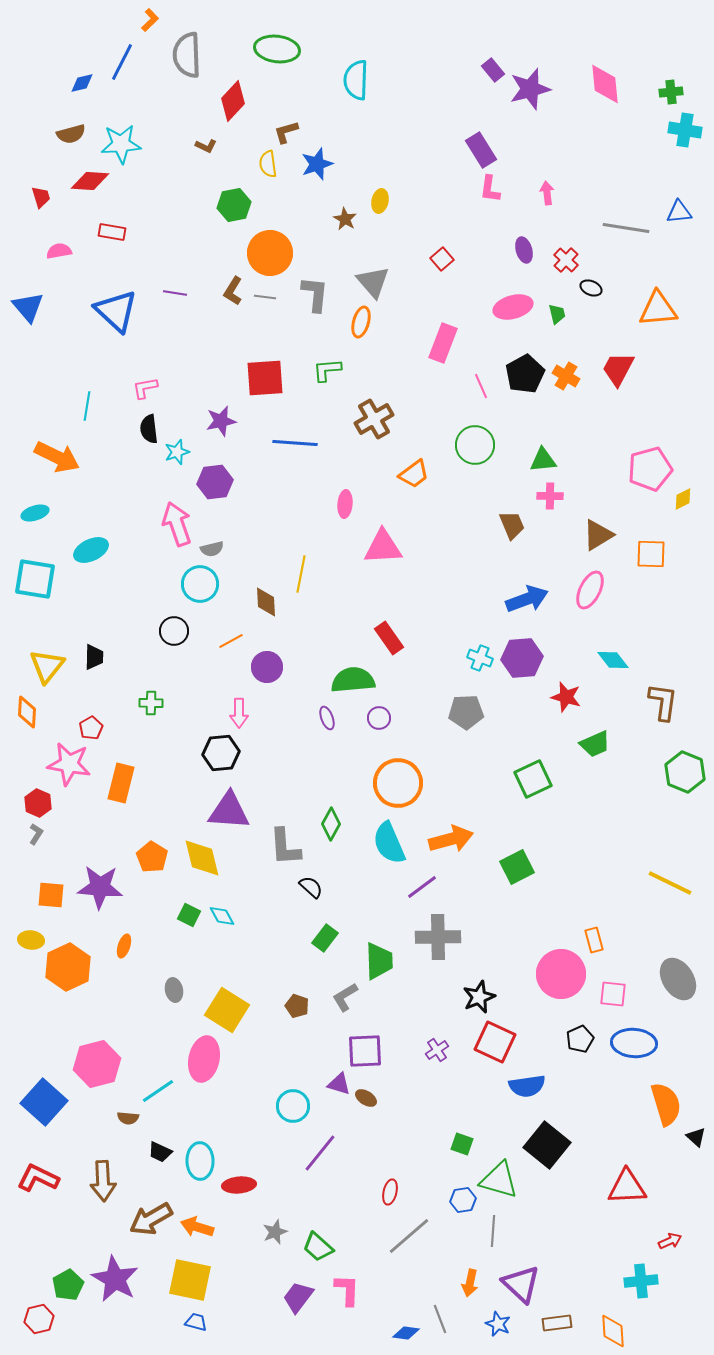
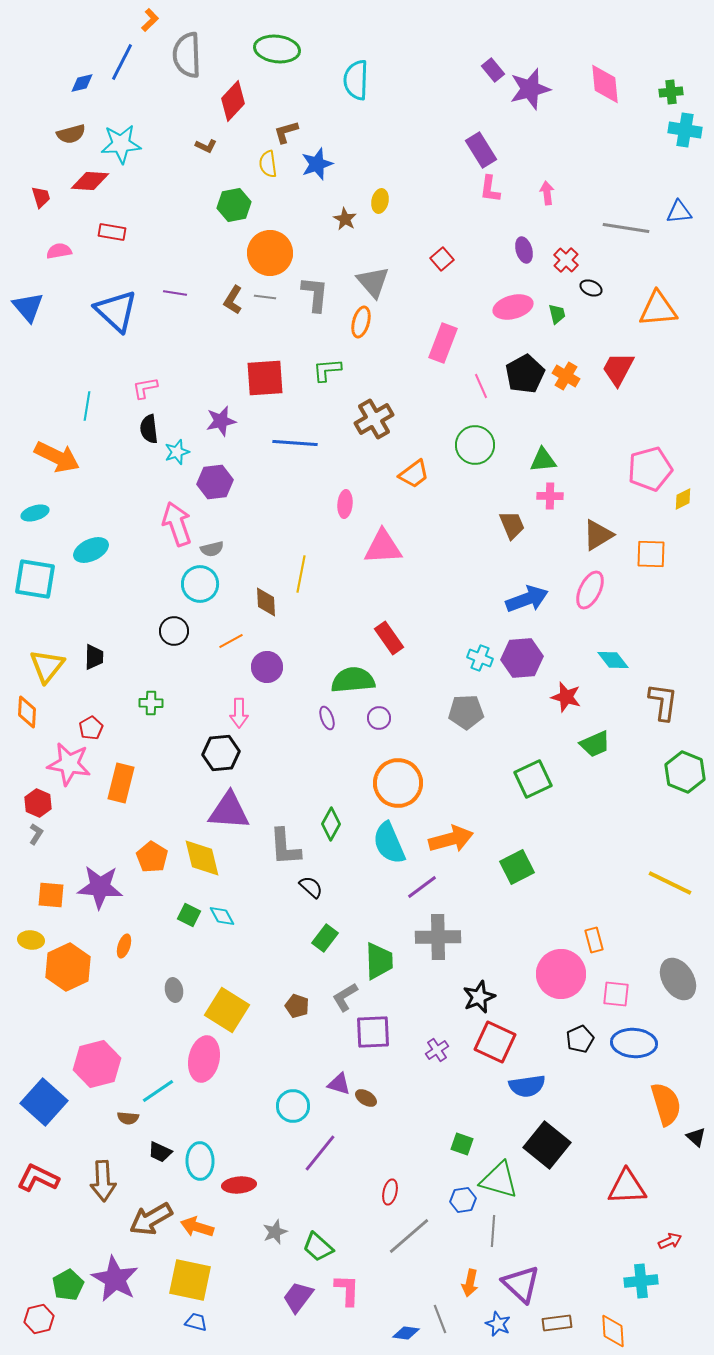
brown L-shape at (233, 291): moved 9 px down
pink square at (613, 994): moved 3 px right
purple square at (365, 1051): moved 8 px right, 19 px up
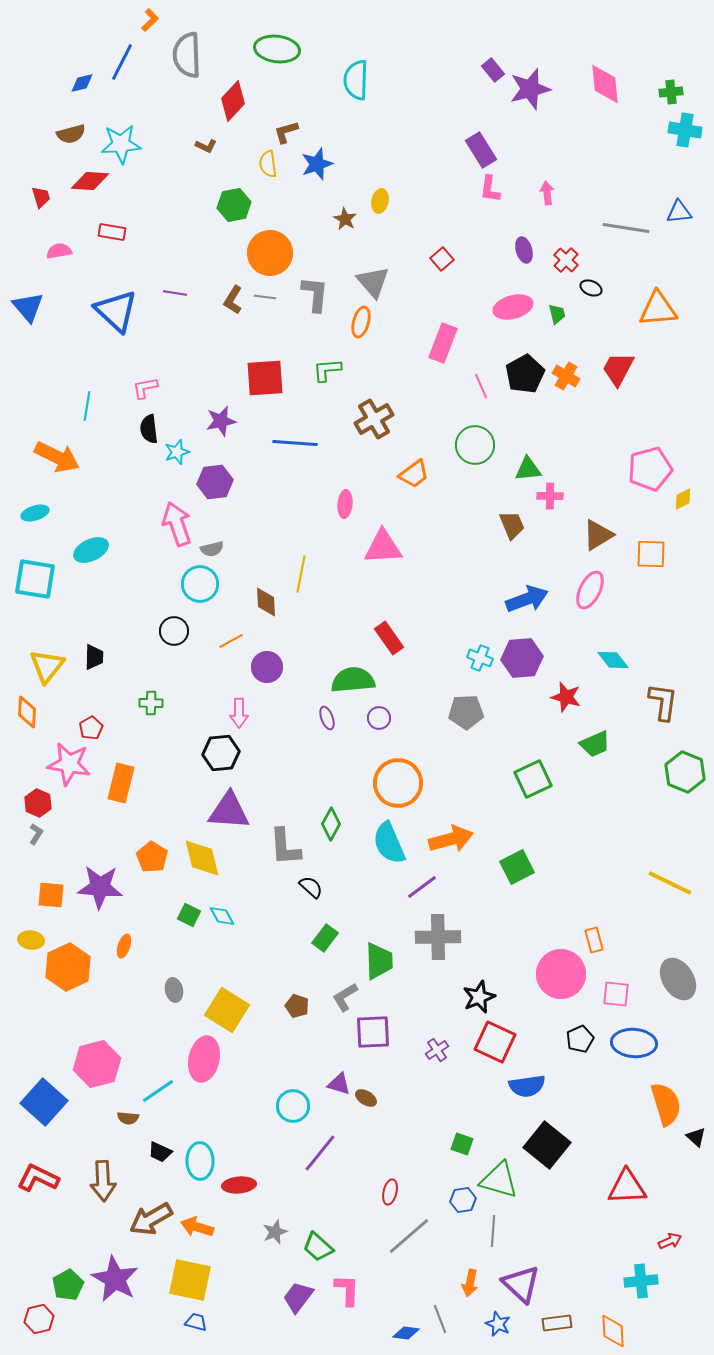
green triangle at (543, 460): moved 15 px left, 9 px down
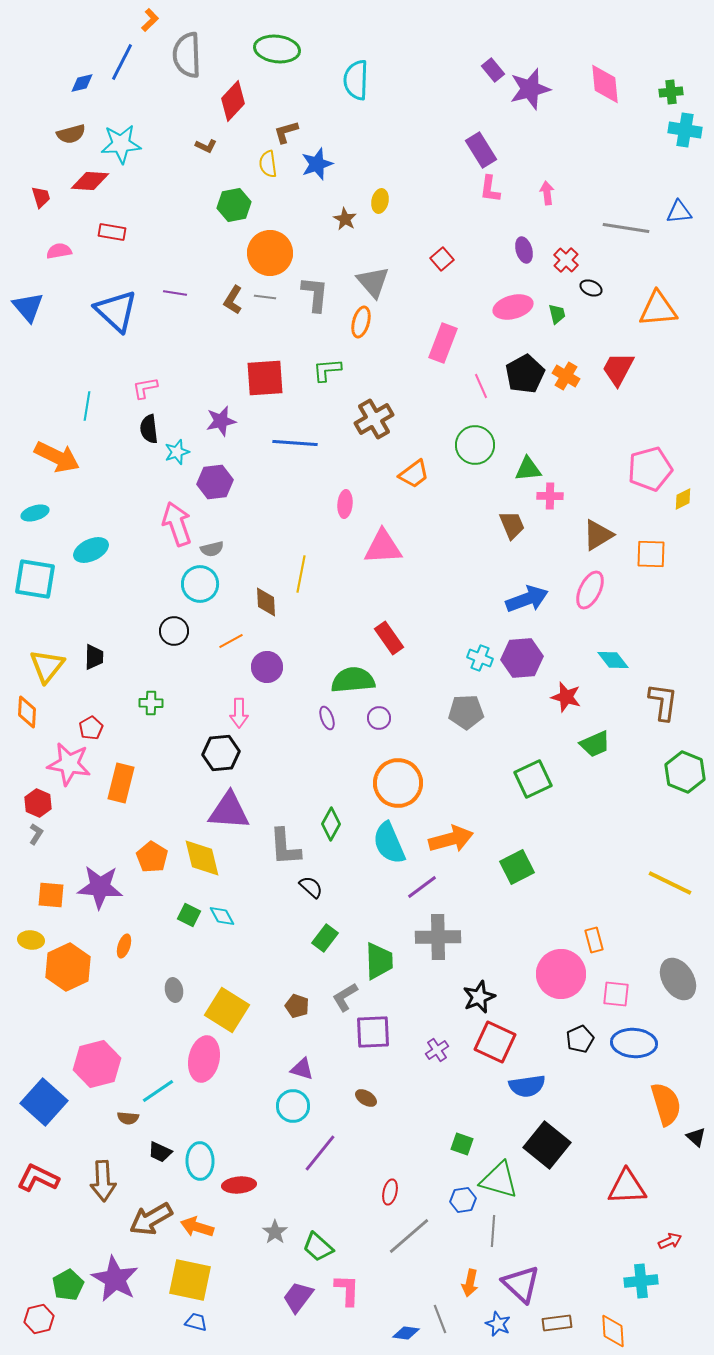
purple triangle at (339, 1084): moved 37 px left, 15 px up
gray star at (275, 1232): rotated 15 degrees counterclockwise
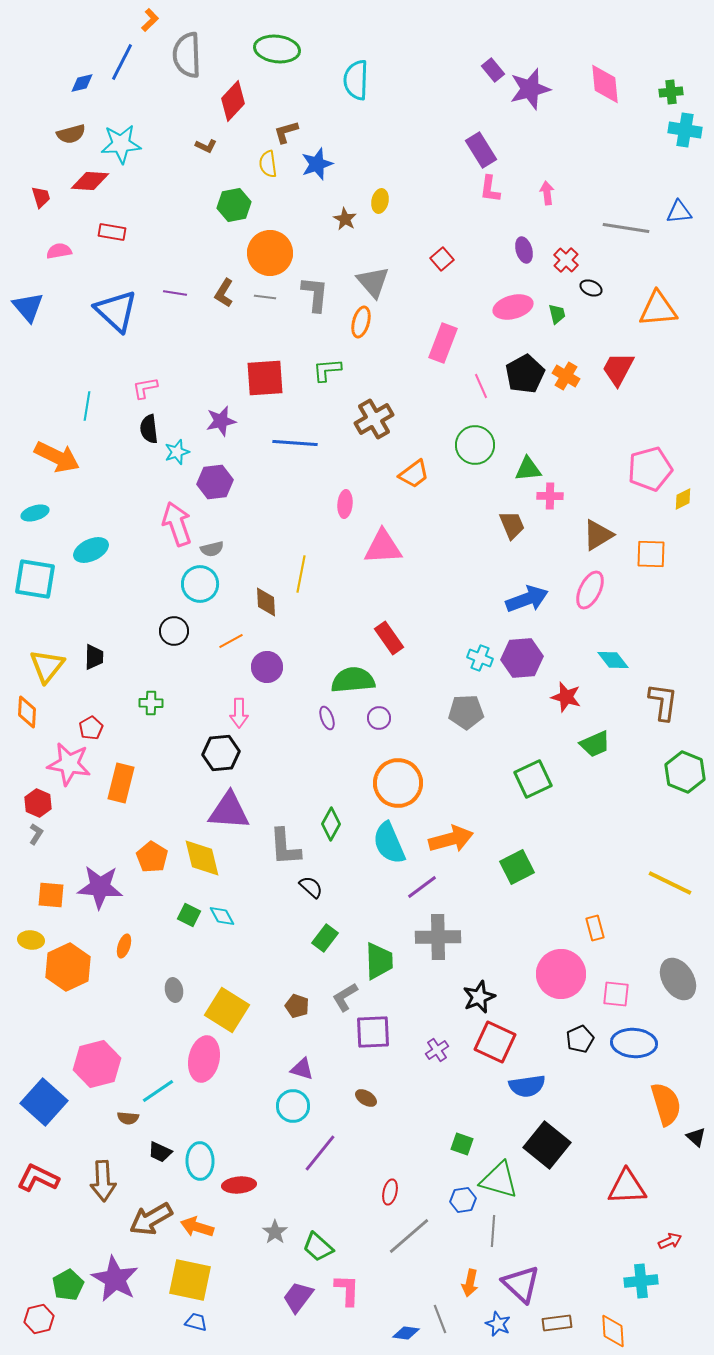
brown L-shape at (233, 300): moved 9 px left, 7 px up
orange rectangle at (594, 940): moved 1 px right, 12 px up
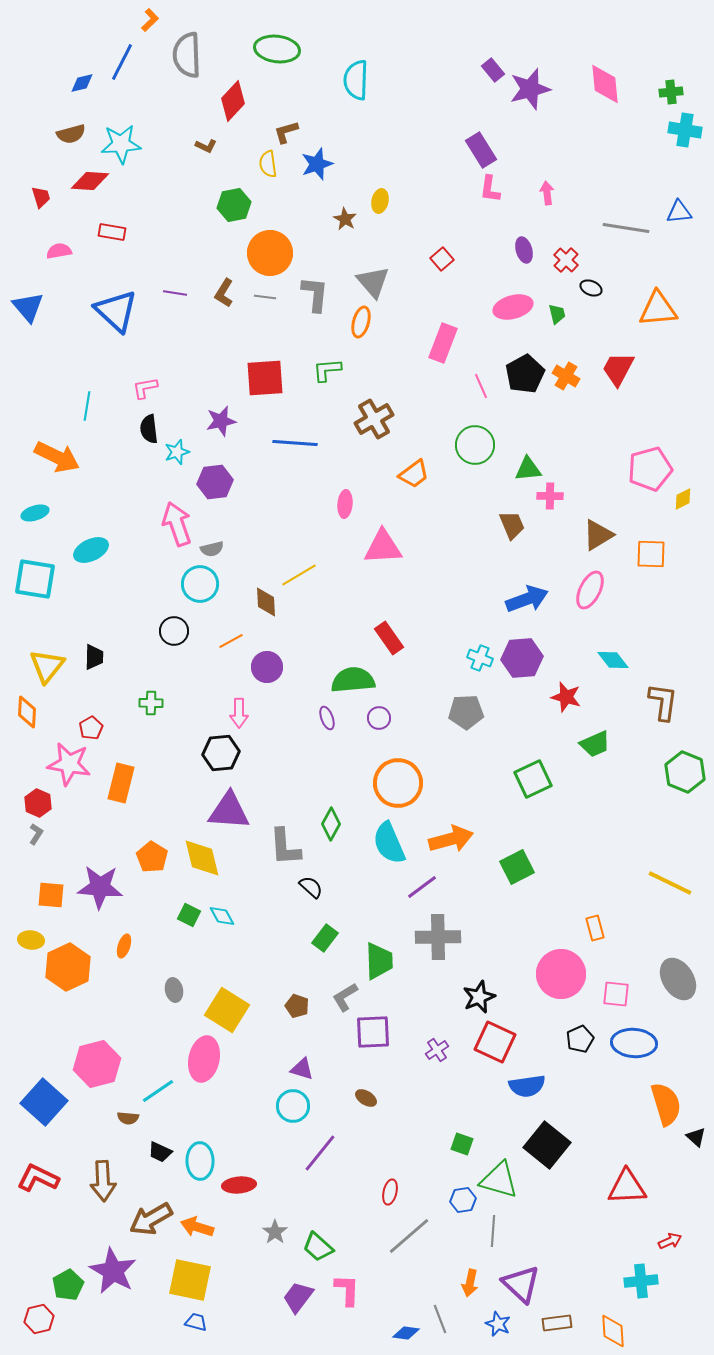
yellow line at (301, 574): moved 2 px left, 1 px down; rotated 48 degrees clockwise
purple star at (115, 1279): moved 2 px left, 8 px up
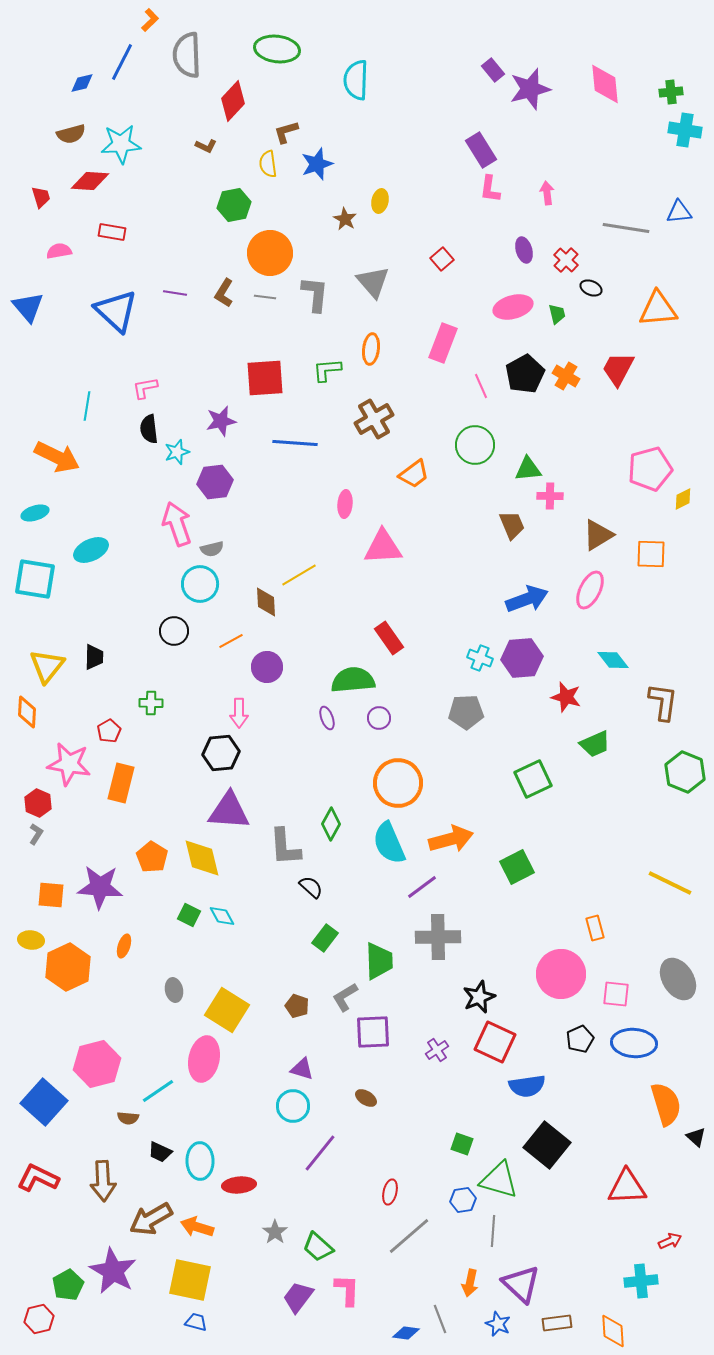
orange ellipse at (361, 322): moved 10 px right, 27 px down; rotated 8 degrees counterclockwise
red pentagon at (91, 728): moved 18 px right, 3 px down
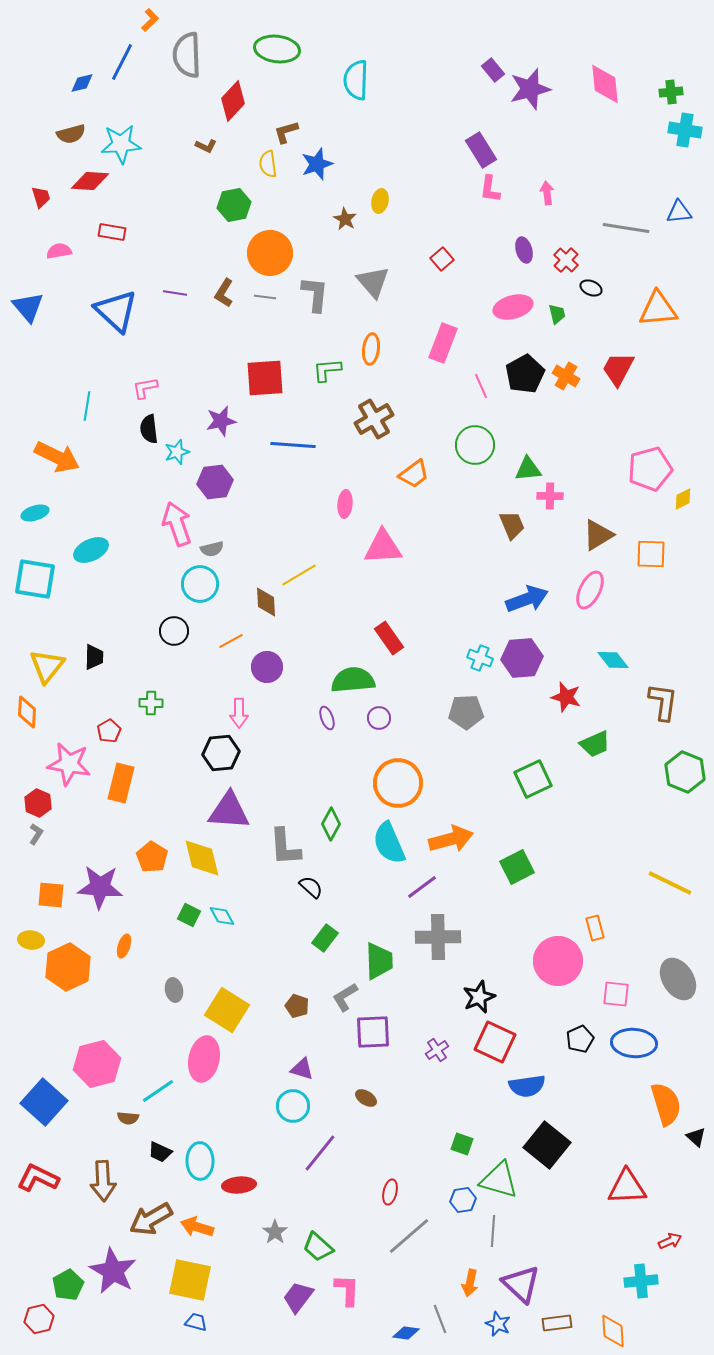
blue line at (295, 443): moved 2 px left, 2 px down
pink circle at (561, 974): moved 3 px left, 13 px up
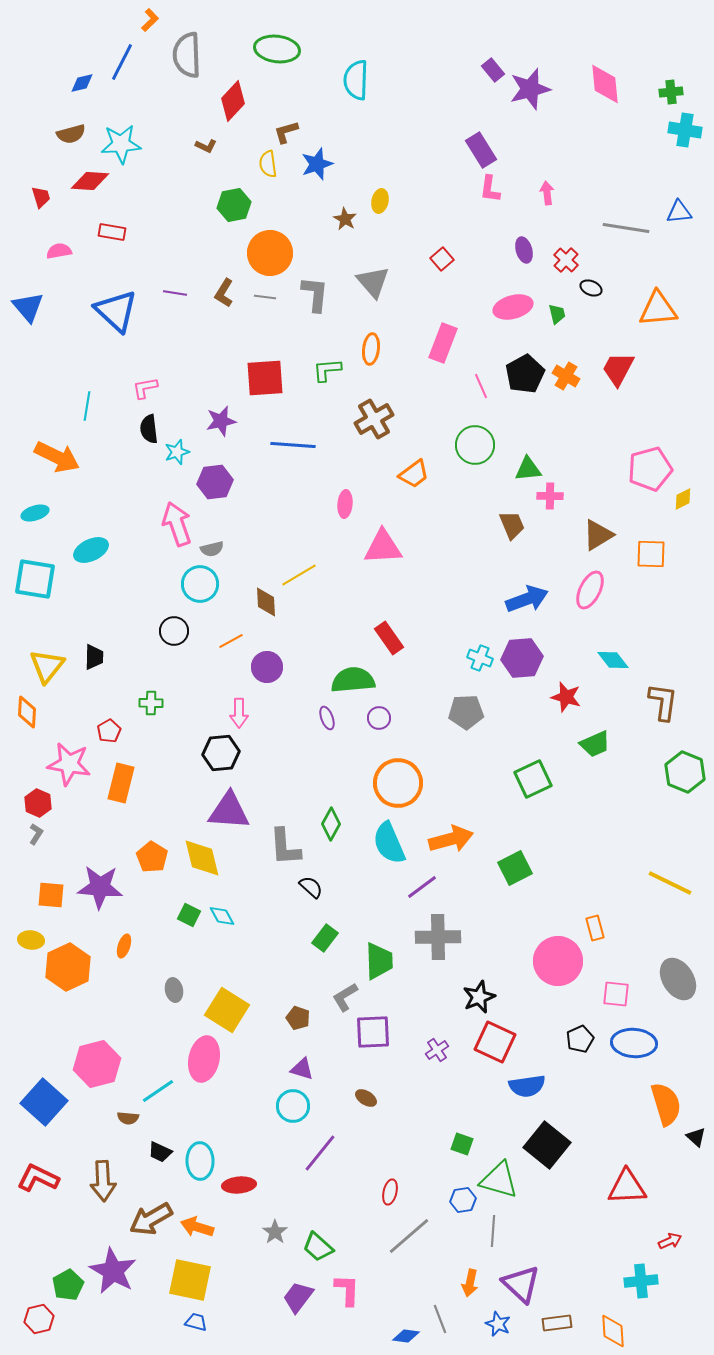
green square at (517, 867): moved 2 px left, 1 px down
brown pentagon at (297, 1006): moved 1 px right, 12 px down
blue diamond at (406, 1333): moved 3 px down
